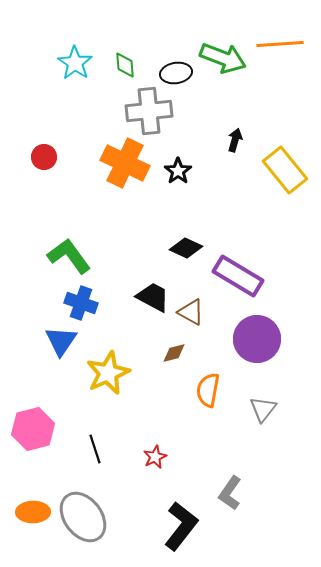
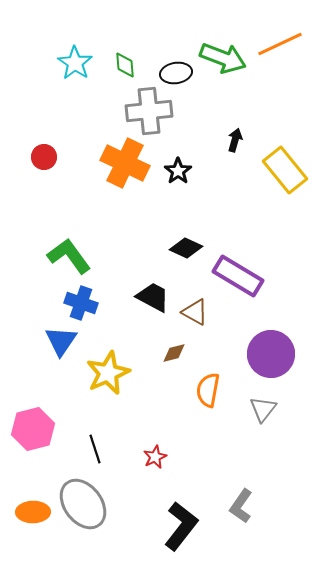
orange line: rotated 21 degrees counterclockwise
brown triangle: moved 4 px right
purple circle: moved 14 px right, 15 px down
gray L-shape: moved 11 px right, 13 px down
gray ellipse: moved 13 px up
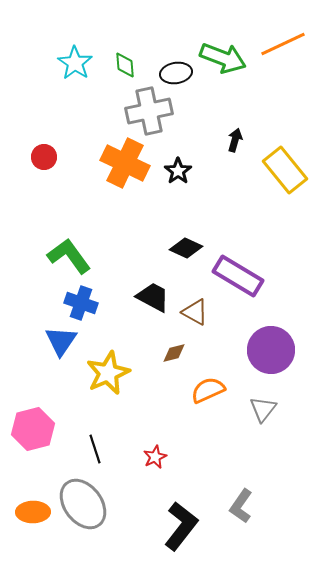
orange line: moved 3 px right
gray cross: rotated 6 degrees counterclockwise
purple circle: moved 4 px up
orange semicircle: rotated 56 degrees clockwise
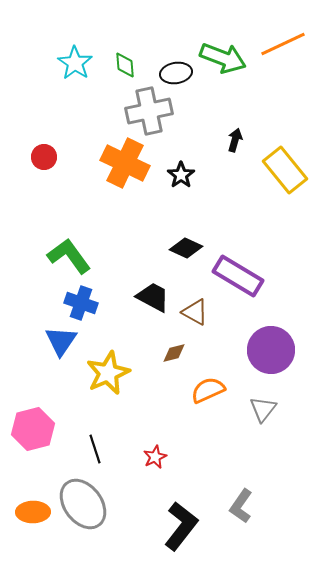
black star: moved 3 px right, 4 px down
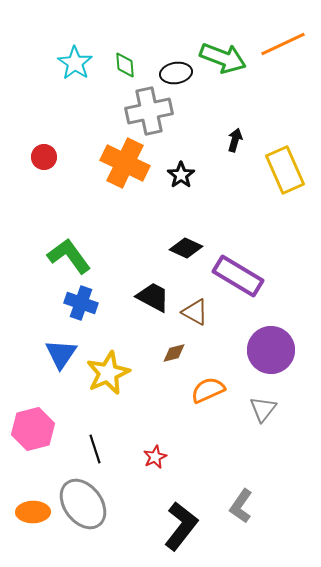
yellow rectangle: rotated 15 degrees clockwise
blue triangle: moved 13 px down
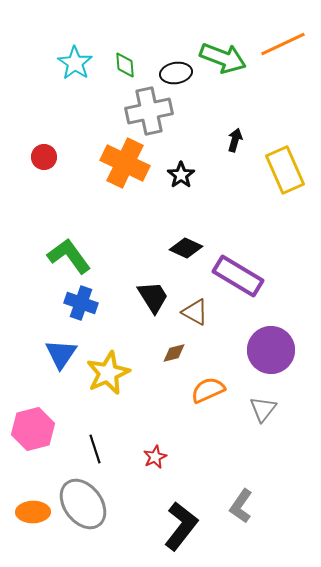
black trapezoid: rotated 30 degrees clockwise
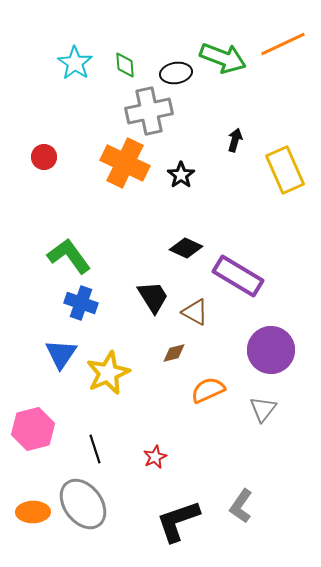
black L-shape: moved 3 px left, 5 px up; rotated 147 degrees counterclockwise
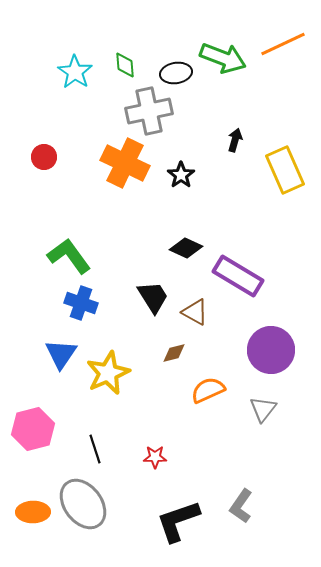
cyan star: moved 9 px down
red star: rotated 25 degrees clockwise
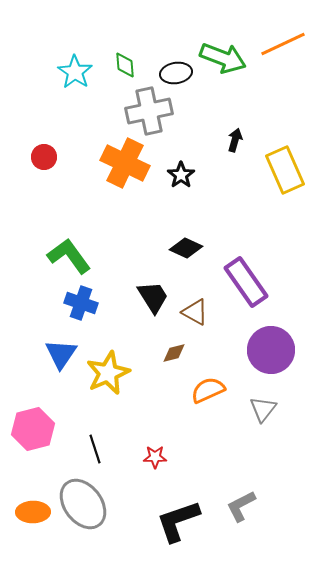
purple rectangle: moved 8 px right, 6 px down; rotated 24 degrees clockwise
gray L-shape: rotated 28 degrees clockwise
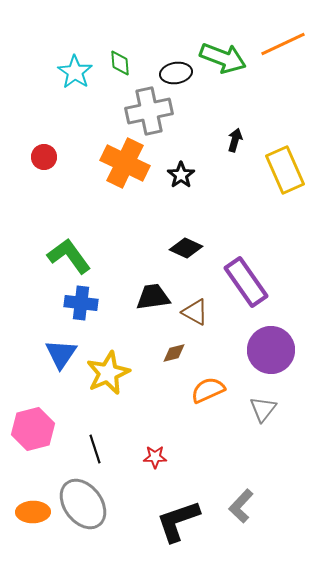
green diamond: moved 5 px left, 2 px up
black trapezoid: rotated 66 degrees counterclockwise
blue cross: rotated 12 degrees counterclockwise
gray L-shape: rotated 20 degrees counterclockwise
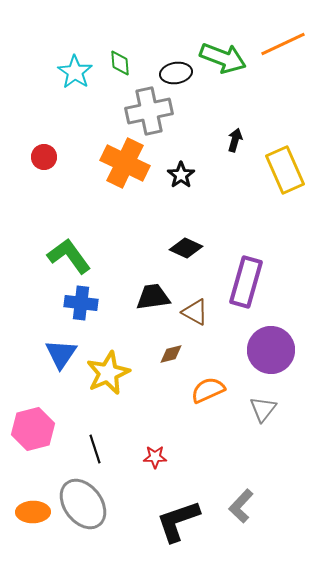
purple rectangle: rotated 51 degrees clockwise
brown diamond: moved 3 px left, 1 px down
